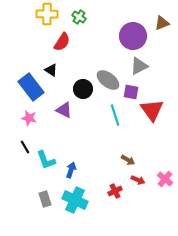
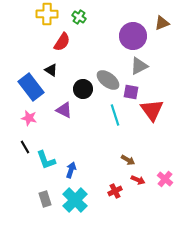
cyan cross: rotated 20 degrees clockwise
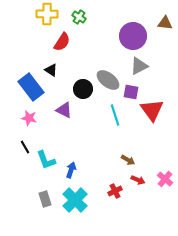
brown triangle: moved 3 px right; rotated 28 degrees clockwise
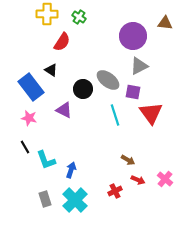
purple square: moved 2 px right
red triangle: moved 1 px left, 3 px down
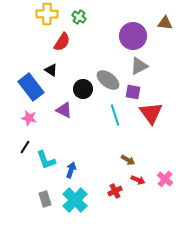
black line: rotated 64 degrees clockwise
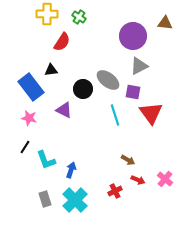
black triangle: rotated 40 degrees counterclockwise
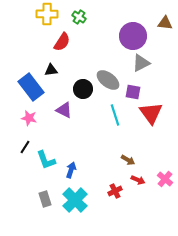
gray triangle: moved 2 px right, 3 px up
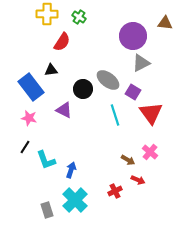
purple square: rotated 21 degrees clockwise
pink cross: moved 15 px left, 27 px up
gray rectangle: moved 2 px right, 11 px down
